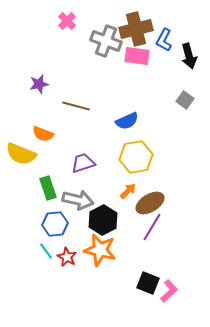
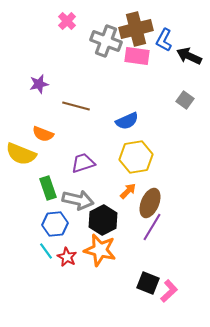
black arrow: rotated 130 degrees clockwise
brown ellipse: rotated 36 degrees counterclockwise
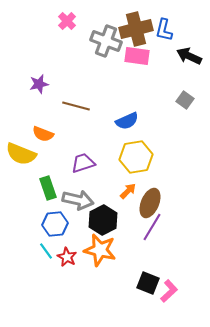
blue L-shape: moved 10 px up; rotated 15 degrees counterclockwise
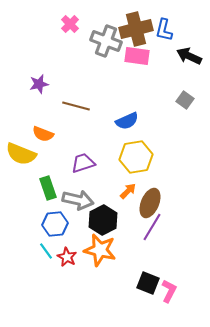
pink cross: moved 3 px right, 3 px down
pink L-shape: rotated 20 degrees counterclockwise
